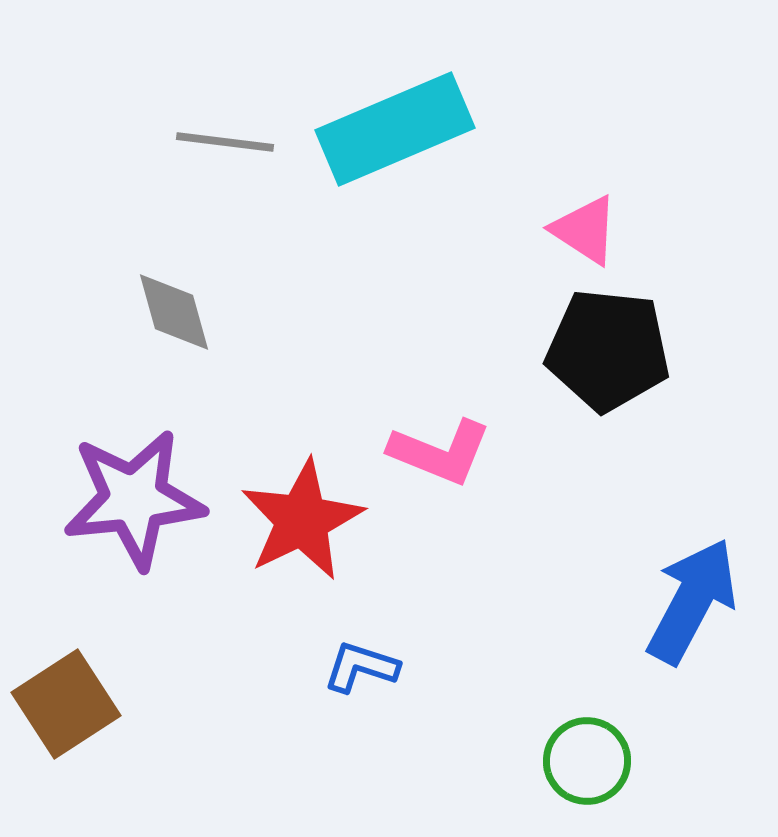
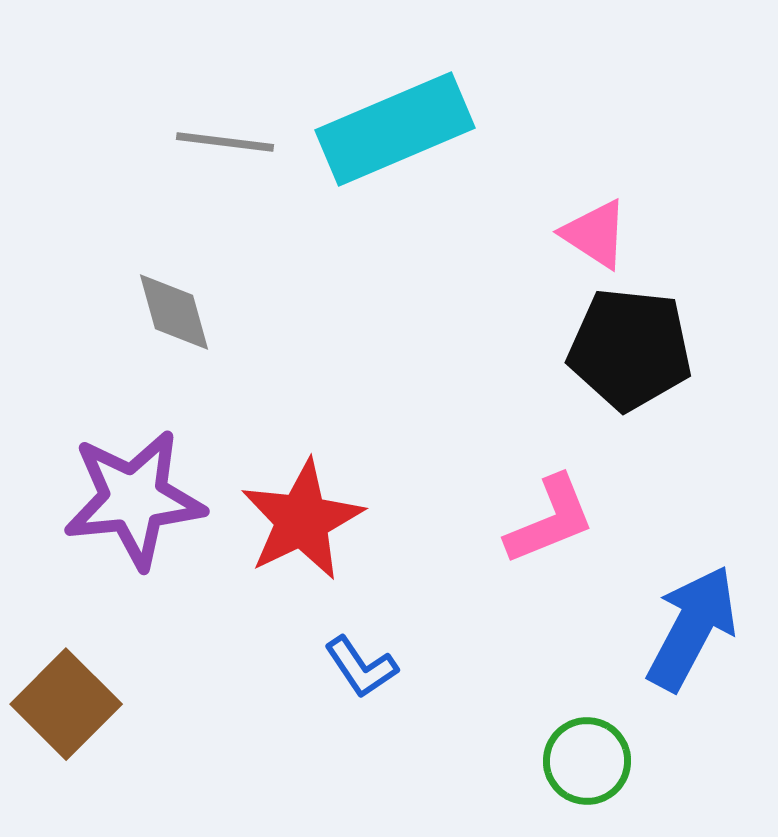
pink triangle: moved 10 px right, 4 px down
black pentagon: moved 22 px right, 1 px up
pink L-shape: moved 110 px right, 68 px down; rotated 44 degrees counterclockwise
blue arrow: moved 27 px down
blue L-shape: rotated 142 degrees counterclockwise
brown square: rotated 12 degrees counterclockwise
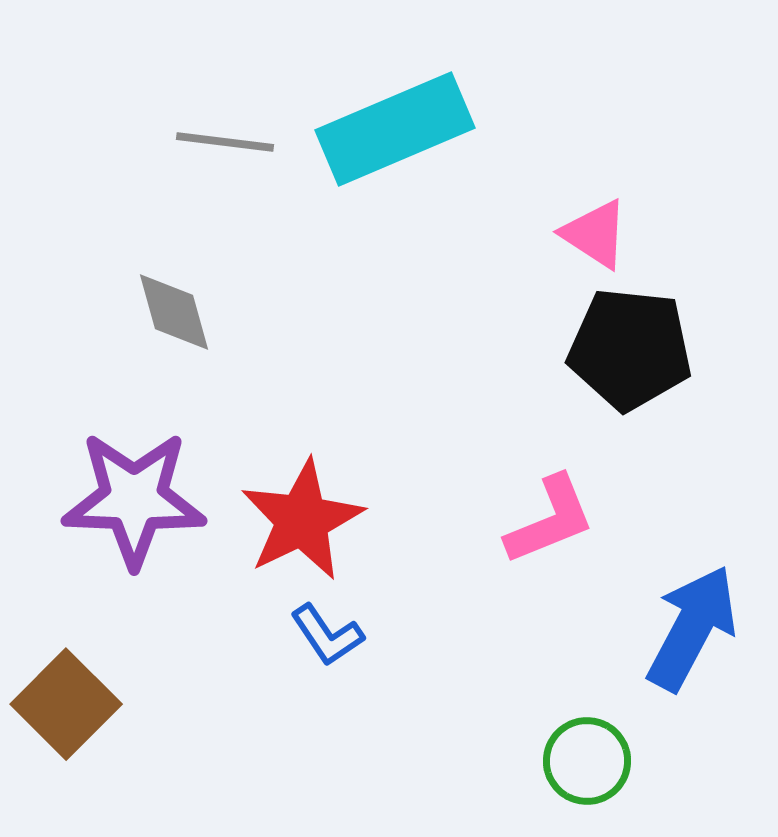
purple star: rotated 8 degrees clockwise
blue L-shape: moved 34 px left, 32 px up
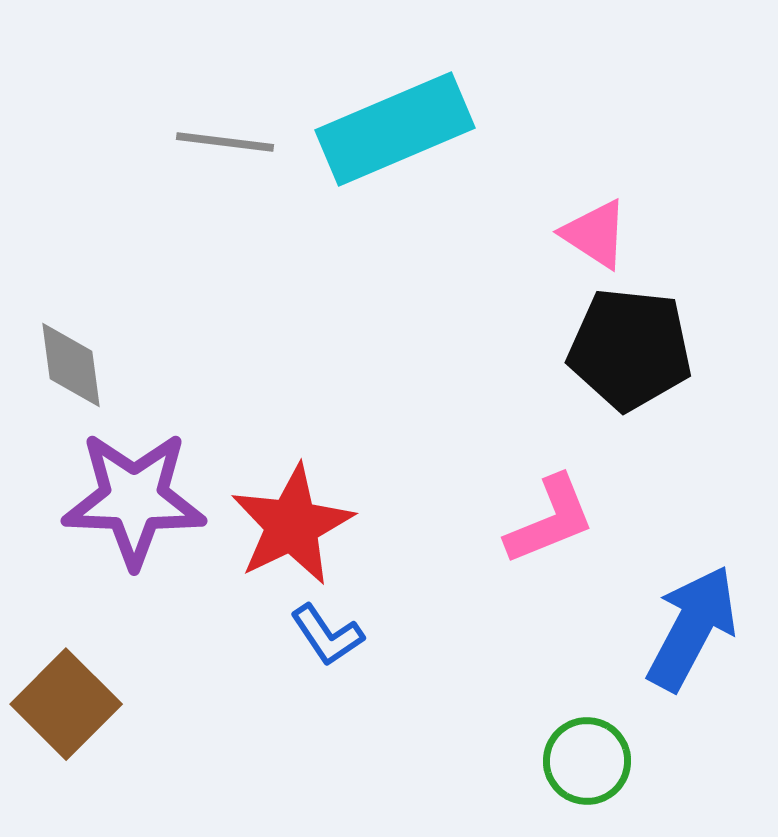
gray diamond: moved 103 px left, 53 px down; rotated 8 degrees clockwise
red star: moved 10 px left, 5 px down
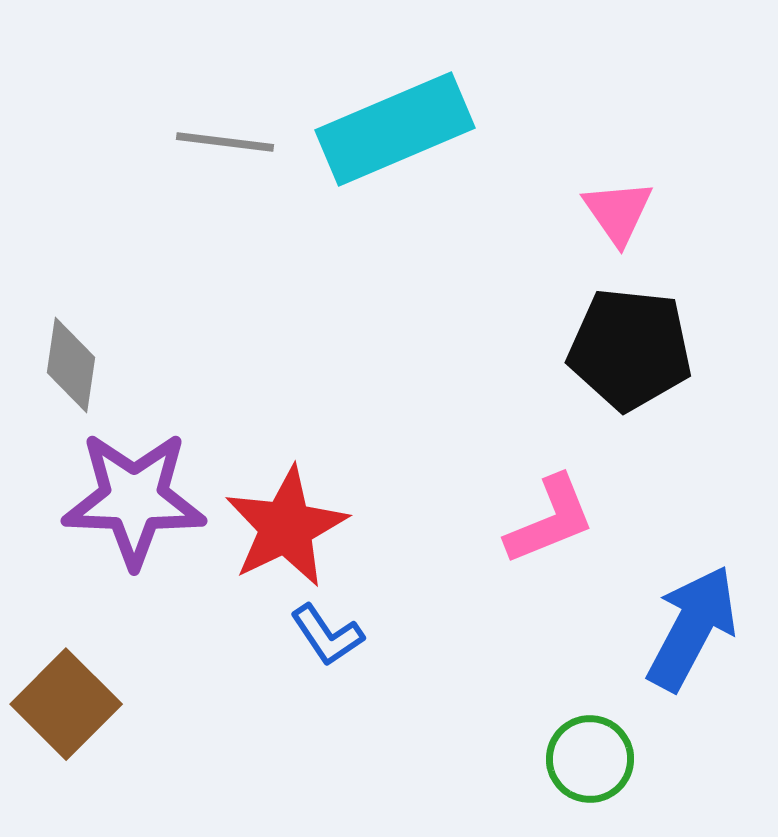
pink triangle: moved 23 px right, 22 px up; rotated 22 degrees clockwise
gray diamond: rotated 16 degrees clockwise
red star: moved 6 px left, 2 px down
green circle: moved 3 px right, 2 px up
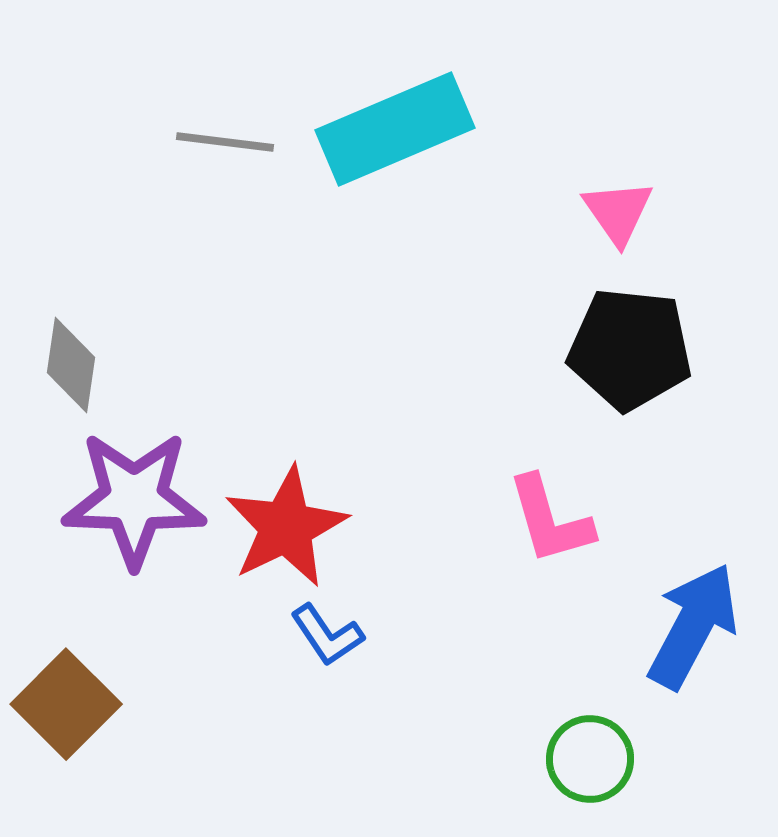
pink L-shape: rotated 96 degrees clockwise
blue arrow: moved 1 px right, 2 px up
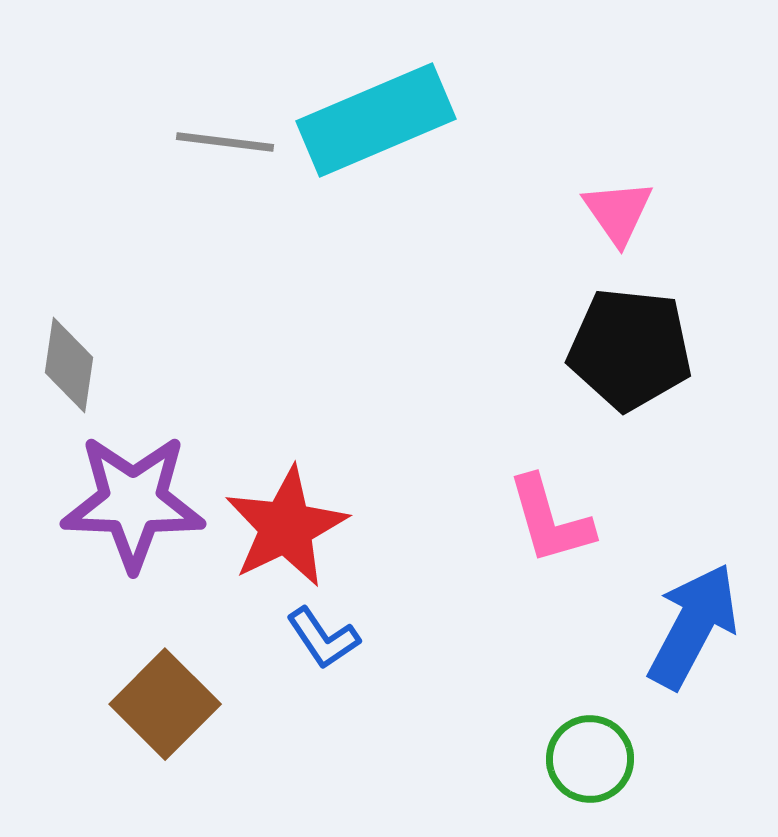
cyan rectangle: moved 19 px left, 9 px up
gray diamond: moved 2 px left
purple star: moved 1 px left, 3 px down
blue L-shape: moved 4 px left, 3 px down
brown square: moved 99 px right
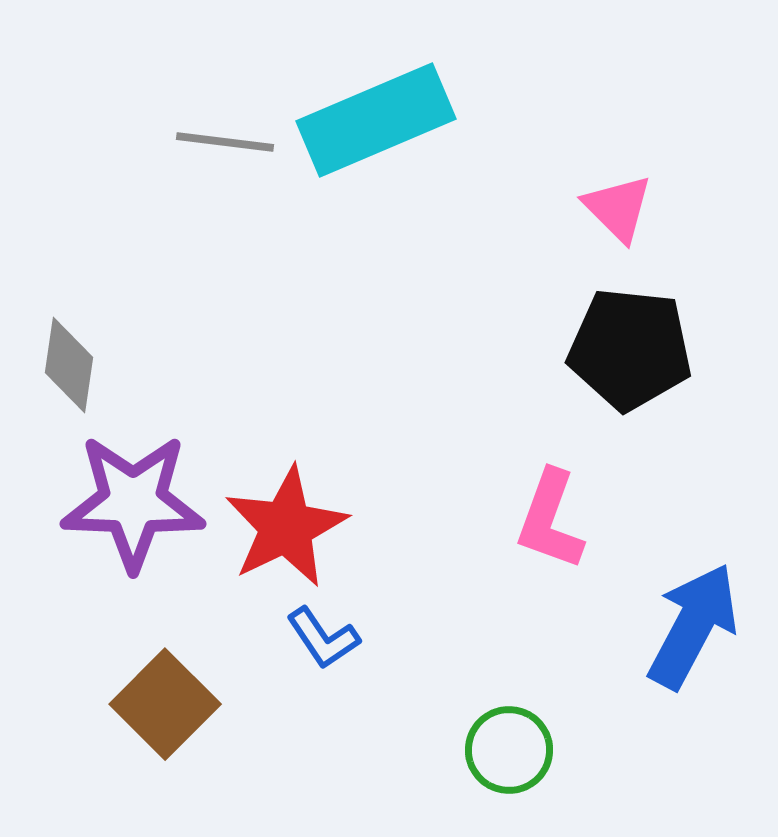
pink triangle: moved 4 px up; rotated 10 degrees counterclockwise
pink L-shape: rotated 36 degrees clockwise
green circle: moved 81 px left, 9 px up
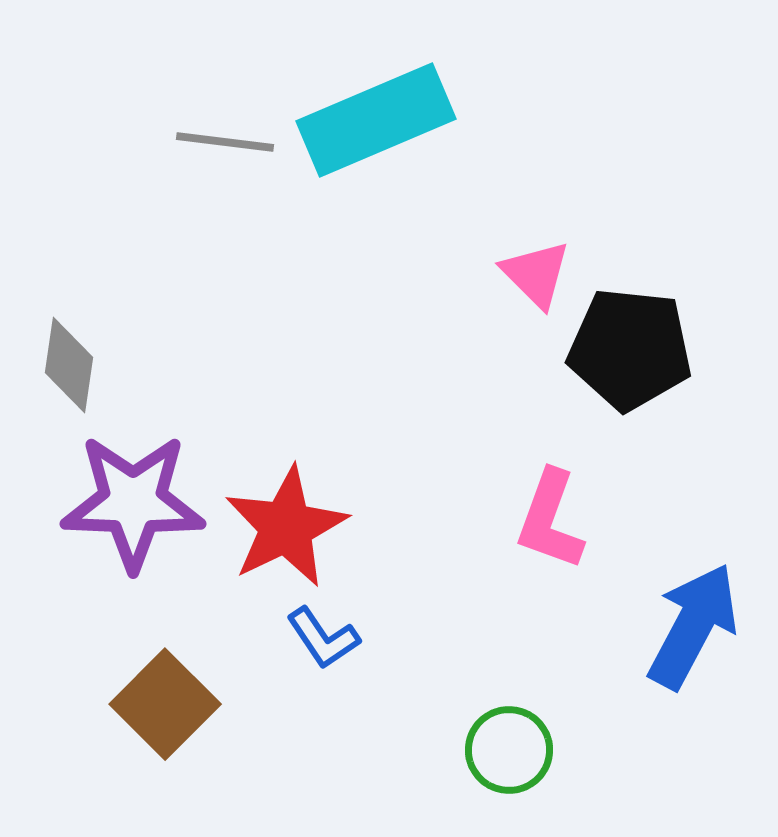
pink triangle: moved 82 px left, 66 px down
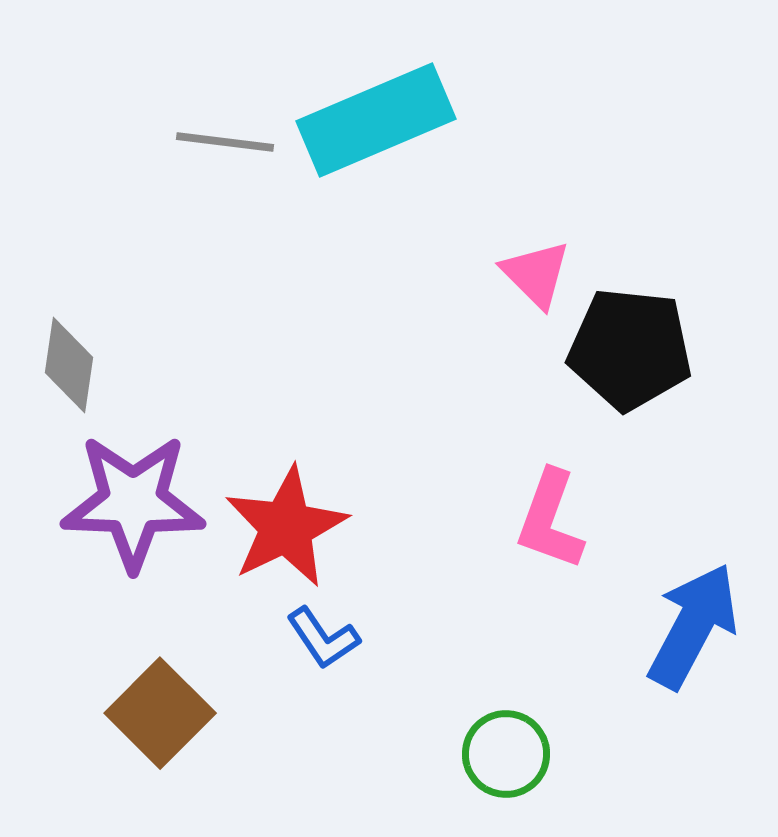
brown square: moved 5 px left, 9 px down
green circle: moved 3 px left, 4 px down
